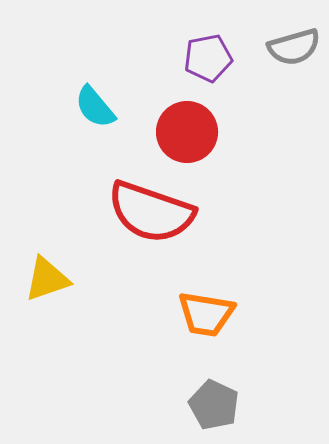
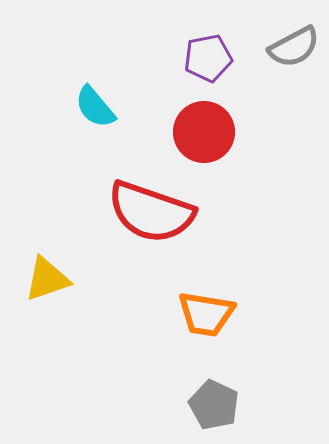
gray semicircle: rotated 12 degrees counterclockwise
red circle: moved 17 px right
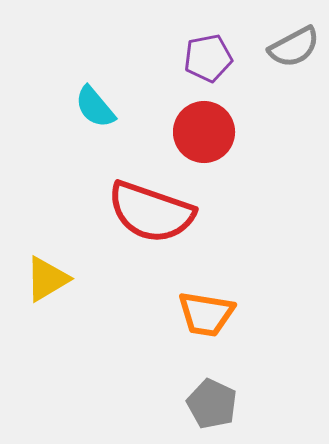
yellow triangle: rotated 12 degrees counterclockwise
gray pentagon: moved 2 px left, 1 px up
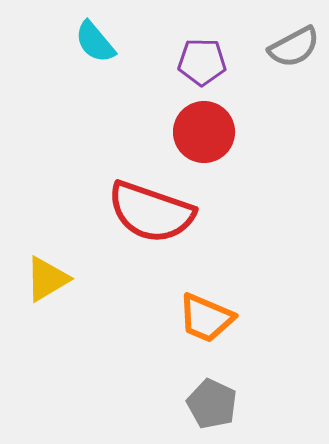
purple pentagon: moved 6 px left, 4 px down; rotated 12 degrees clockwise
cyan semicircle: moved 65 px up
orange trapezoid: moved 4 px down; rotated 14 degrees clockwise
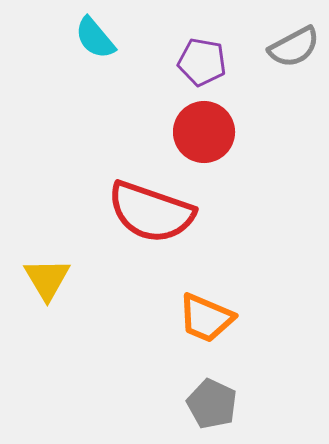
cyan semicircle: moved 4 px up
purple pentagon: rotated 9 degrees clockwise
yellow triangle: rotated 30 degrees counterclockwise
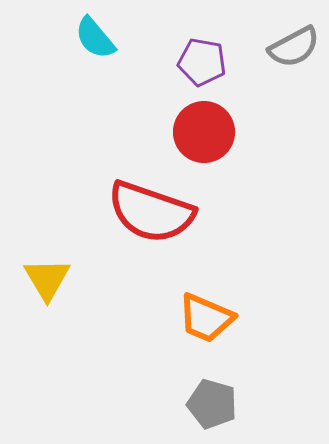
gray pentagon: rotated 9 degrees counterclockwise
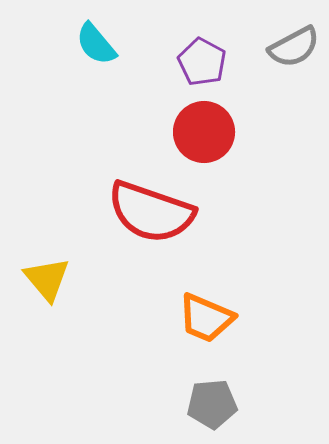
cyan semicircle: moved 1 px right, 6 px down
purple pentagon: rotated 18 degrees clockwise
yellow triangle: rotated 9 degrees counterclockwise
gray pentagon: rotated 21 degrees counterclockwise
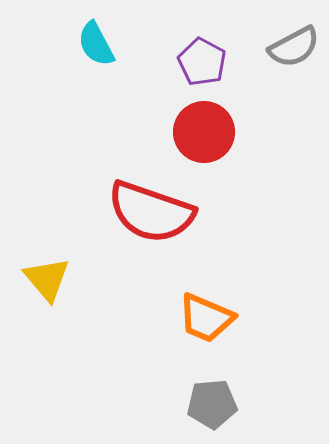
cyan semicircle: rotated 12 degrees clockwise
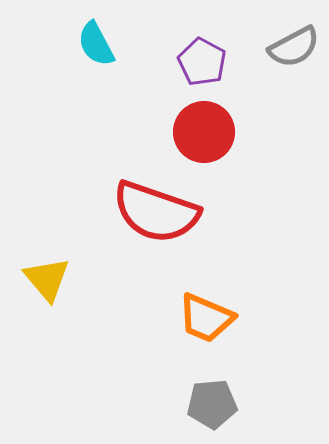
red semicircle: moved 5 px right
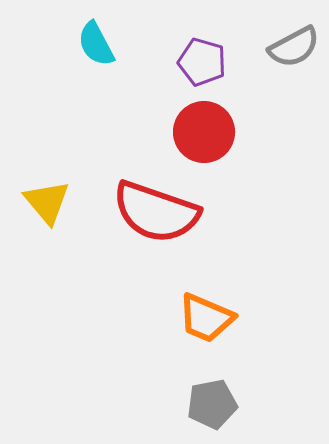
purple pentagon: rotated 12 degrees counterclockwise
yellow triangle: moved 77 px up
gray pentagon: rotated 6 degrees counterclockwise
